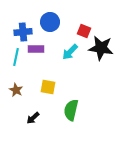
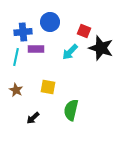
black star: rotated 10 degrees clockwise
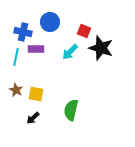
blue cross: rotated 18 degrees clockwise
yellow square: moved 12 px left, 7 px down
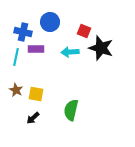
cyan arrow: rotated 42 degrees clockwise
